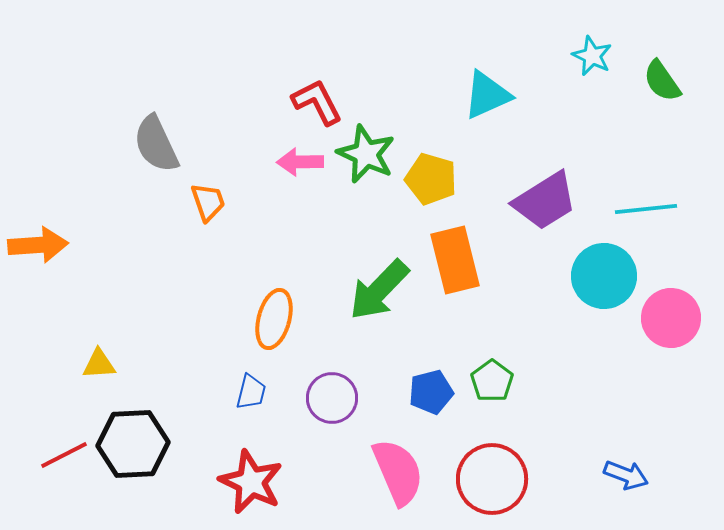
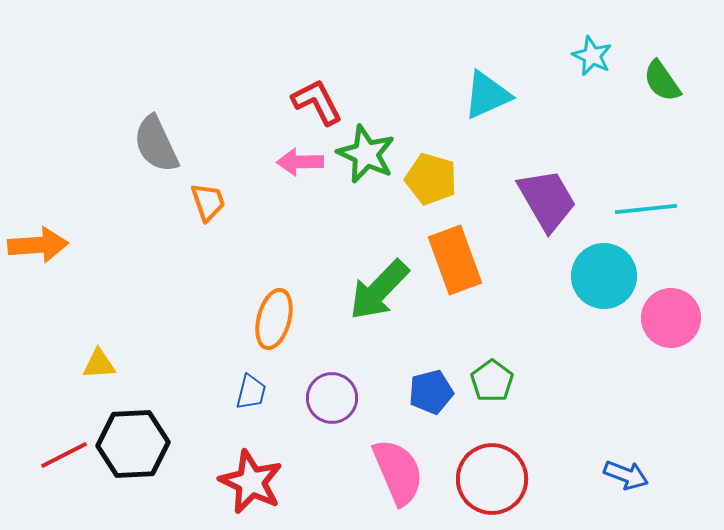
purple trapezoid: moved 2 px right, 1 px up; rotated 88 degrees counterclockwise
orange rectangle: rotated 6 degrees counterclockwise
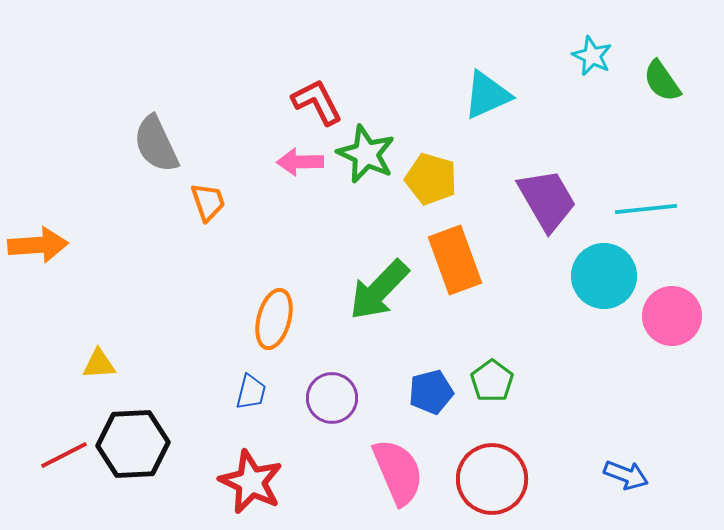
pink circle: moved 1 px right, 2 px up
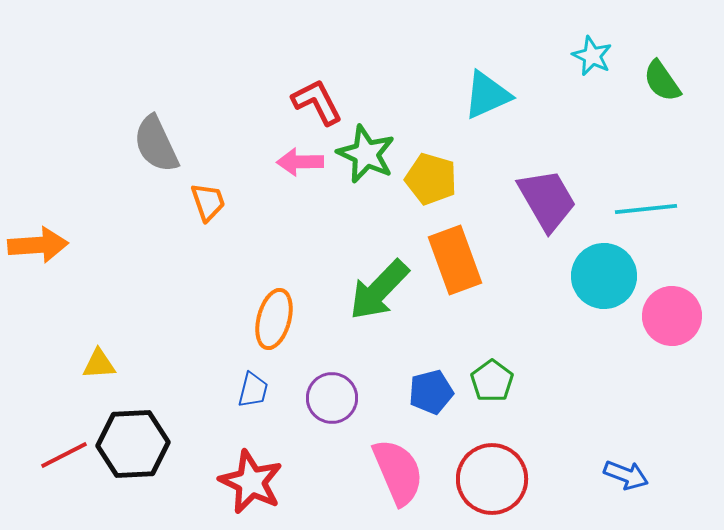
blue trapezoid: moved 2 px right, 2 px up
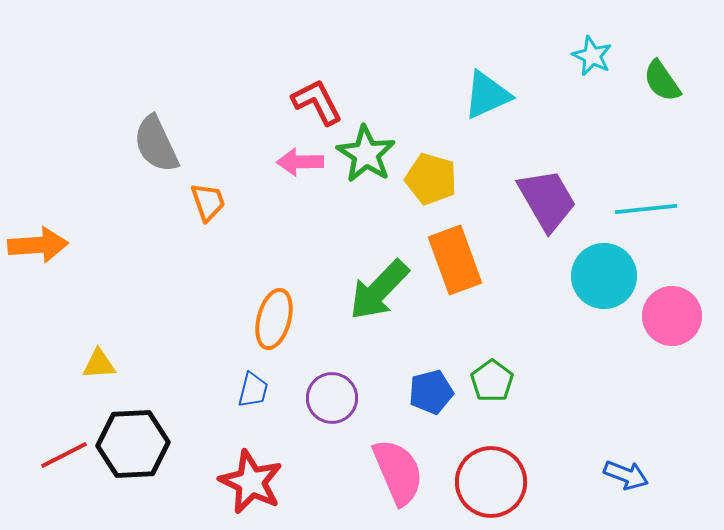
green star: rotated 8 degrees clockwise
red circle: moved 1 px left, 3 px down
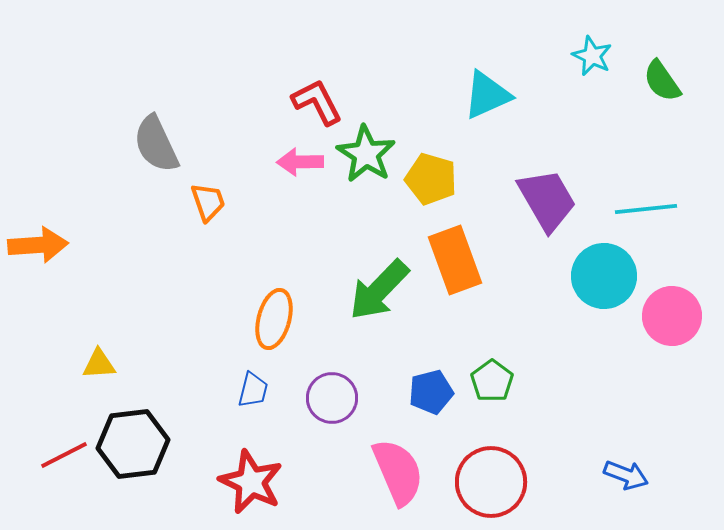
black hexagon: rotated 4 degrees counterclockwise
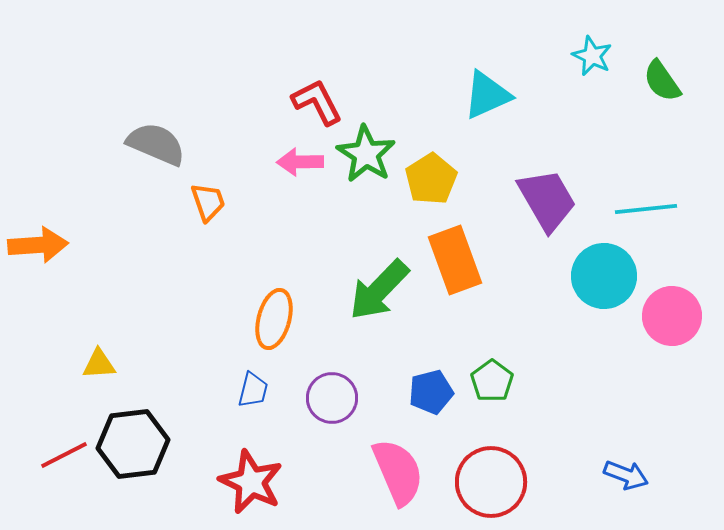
gray semicircle: rotated 138 degrees clockwise
yellow pentagon: rotated 24 degrees clockwise
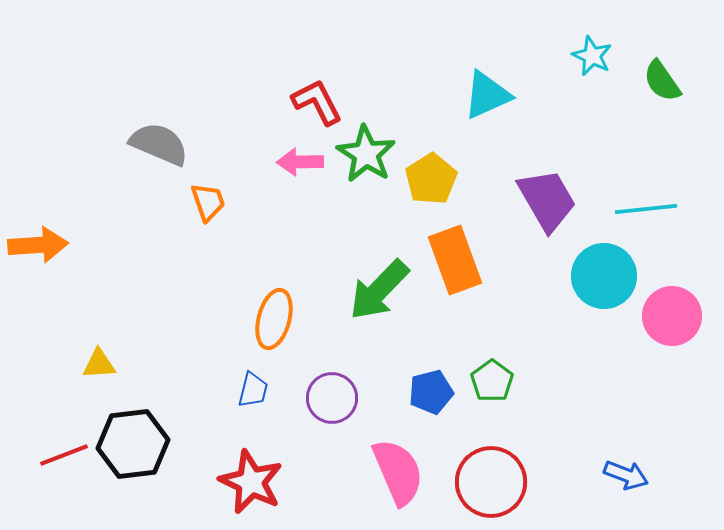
gray semicircle: moved 3 px right
red line: rotated 6 degrees clockwise
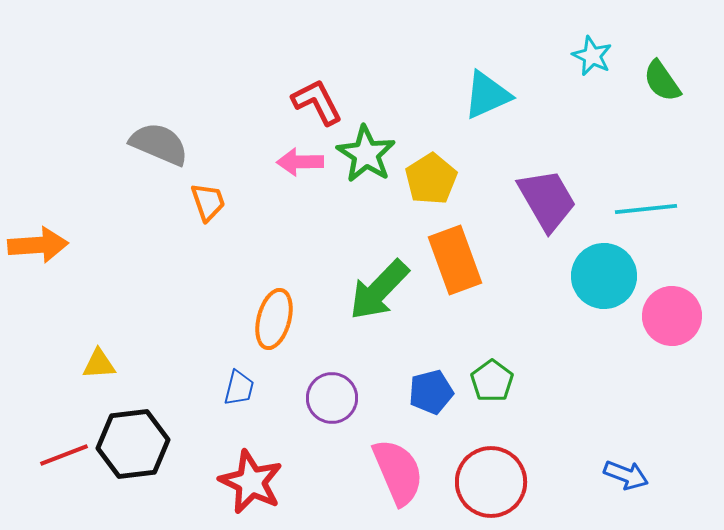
blue trapezoid: moved 14 px left, 2 px up
